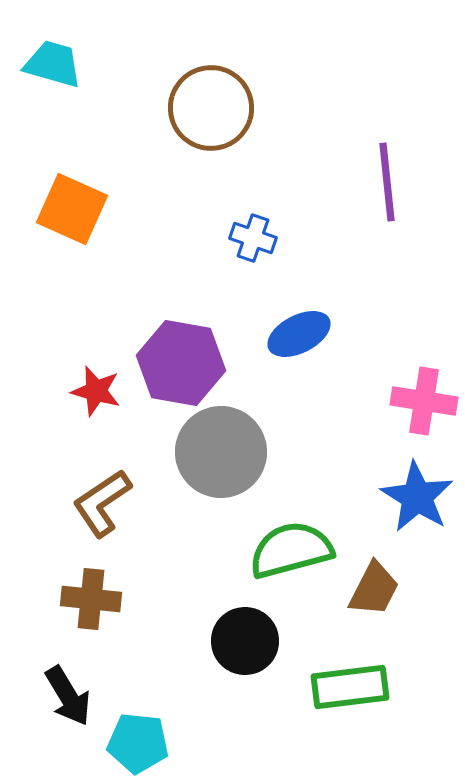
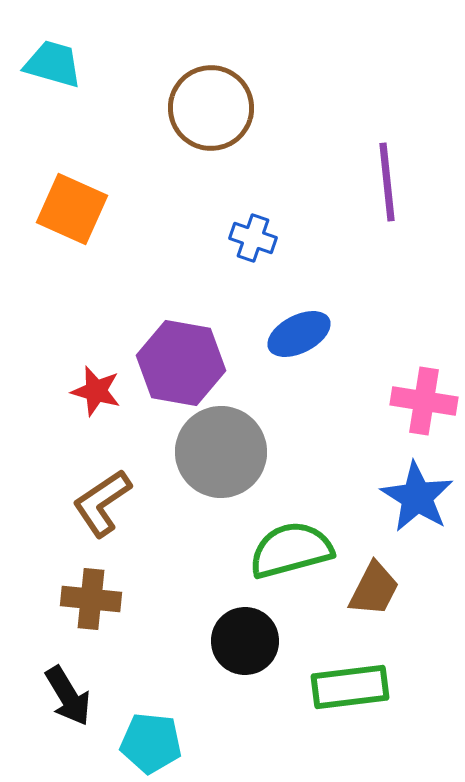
cyan pentagon: moved 13 px right
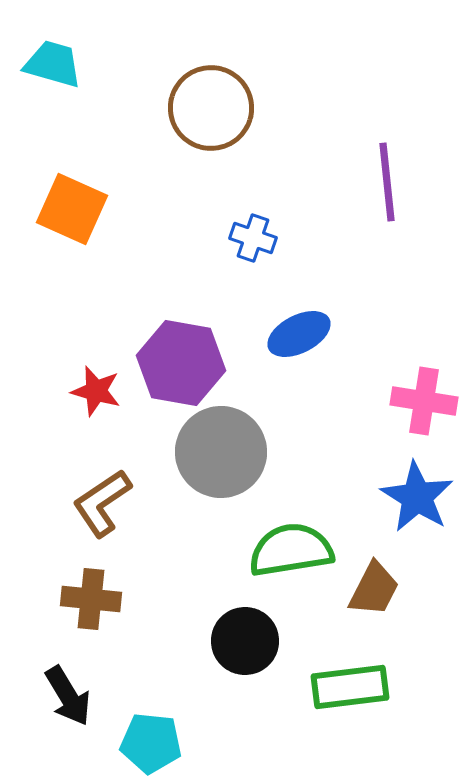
green semicircle: rotated 6 degrees clockwise
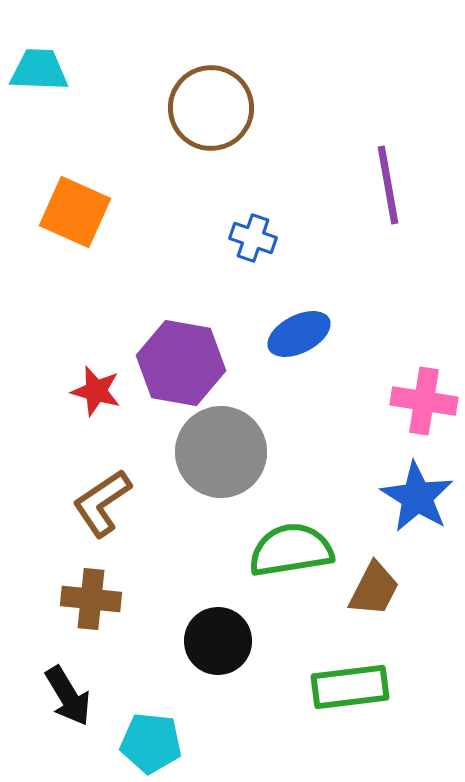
cyan trapezoid: moved 14 px left, 6 px down; rotated 14 degrees counterclockwise
purple line: moved 1 px right, 3 px down; rotated 4 degrees counterclockwise
orange square: moved 3 px right, 3 px down
black circle: moved 27 px left
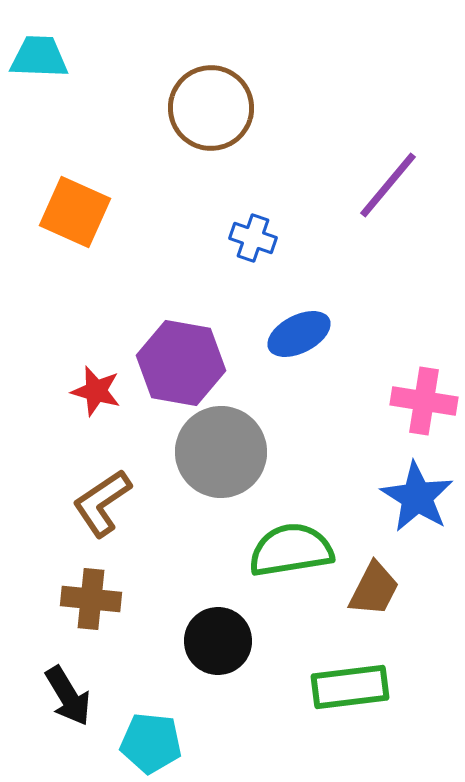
cyan trapezoid: moved 13 px up
purple line: rotated 50 degrees clockwise
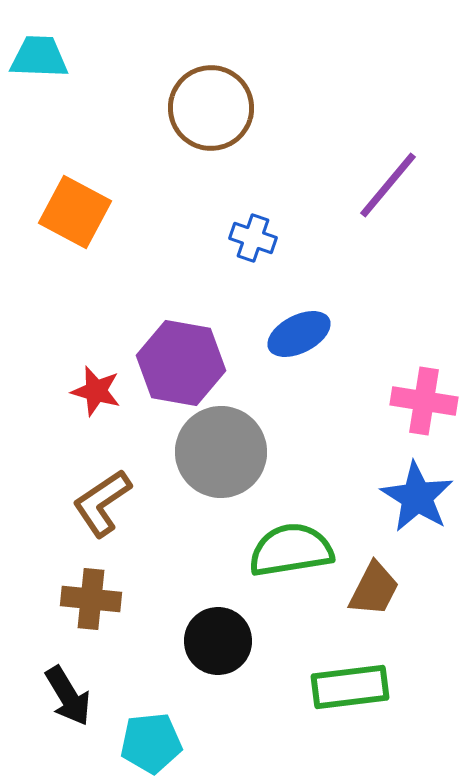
orange square: rotated 4 degrees clockwise
cyan pentagon: rotated 12 degrees counterclockwise
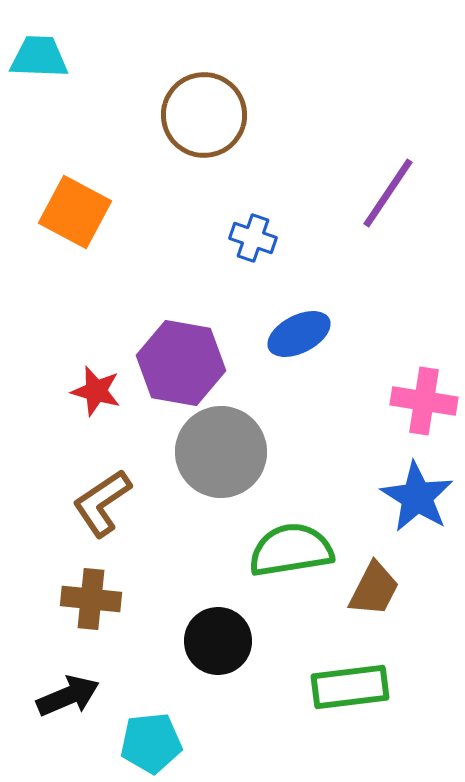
brown circle: moved 7 px left, 7 px down
purple line: moved 8 px down; rotated 6 degrees counterclockwise
black arrow: rotated 82 degrees counterclockwise
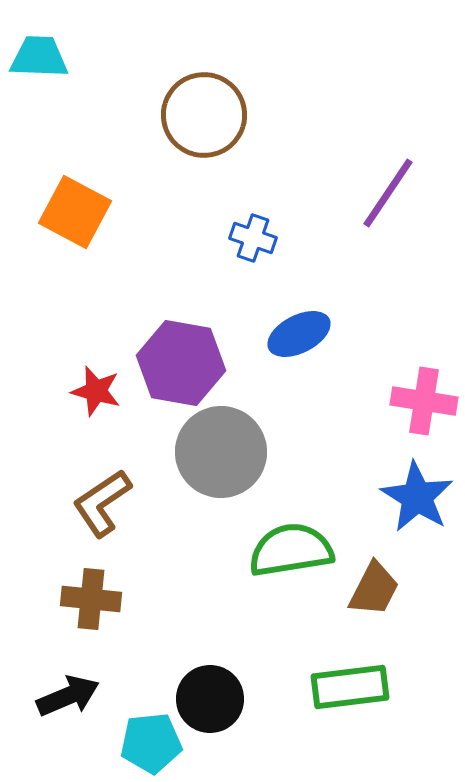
black circle: moved 8 px left, 58 px down
